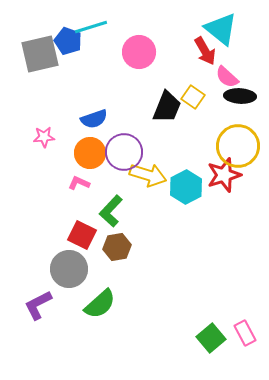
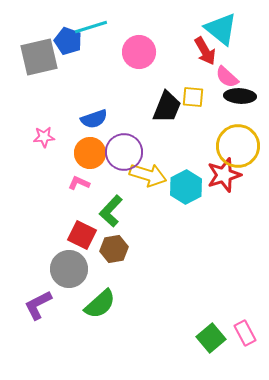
gray square: moved 1 px left, 3 px down
yellow square: rotated 30 degrees counterclockwise
brown hexagon: moved 3 px left, 2 px down
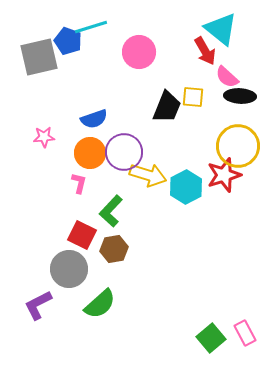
pink L-shape: rotated 80 degrees clockwise
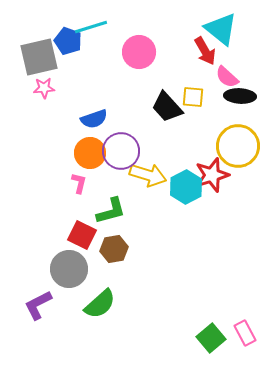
black trapezoid: rotated 116 degrees clockwise
pink star: moved 49 px up
purple circle: moved 3 px left, 1 px up
red star: moved 12 px left
green L-shape: rotated 148 degrees counterclockwise
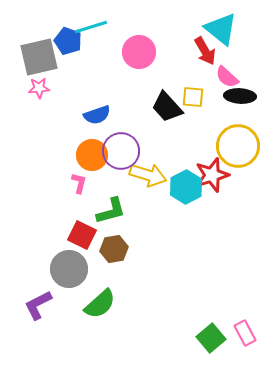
pink star: moved 5 px left
blue semicircle: moved 3 px right, 4 px up
orange circle: moved 2 px right, 2 px down
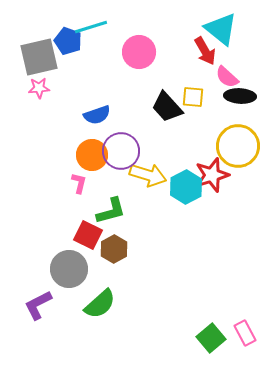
red square: moved 6 px right
brown hexagon: rotated 20 degrees counterclockwise
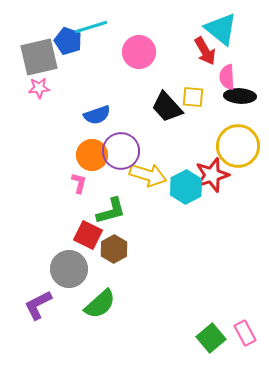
pink semicircle: rotated 45 degrees clockwise
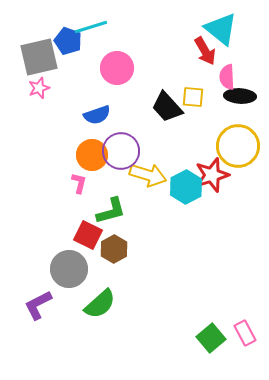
pink circle: moved 22 px left, 16 px down
pink star: rotated 15 degrees counterclockwise
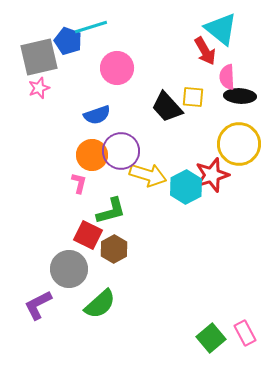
yellow circle: moved 1 px right, 2 px up
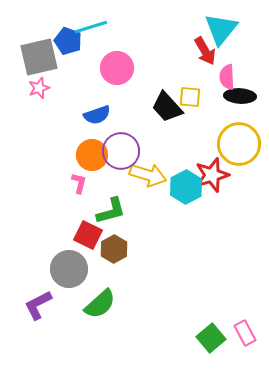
cyan triangle: rotated 30 degrees clockwise
yellow square: moved 3 px left
